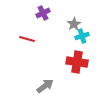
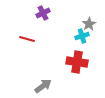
gray star: moved 15 px right
gray arrow: moved 2 px left
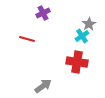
cyan cross: rotated 16 degrees counterclockwise
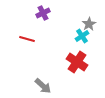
red cross: rotated 25 degrees clockwise
gray arrow: rotated 78 degrees clockwise
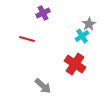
red cross: moved 2 px left, 2 px down
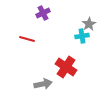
cyan cross: rotated 24 degrees clockwise
red cross: moved 9 px left, 3 px down
gray arrow: moved 2 px up; rotated 54 degrees counterclockwise
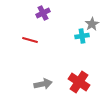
gray star: moved 3 px right
red line: moved 3 px right, 1 px down
red cross: moved 13 px right, 15 px down
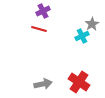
purple cross: moved 2 px up
cyan cross: rotated 16 degrees counterclockwise
red line: moved 9 px right, 11 px up
